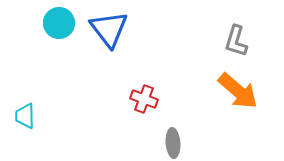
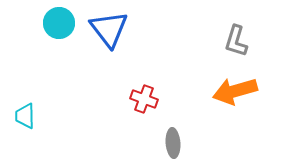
orange arrow: moved 3 px left; rotated 123 degrees clockwise
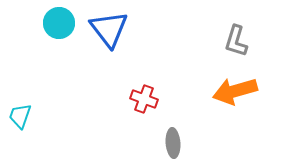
cyan trapezoid: moved 5 px left; rotated 20 degrees clockwise
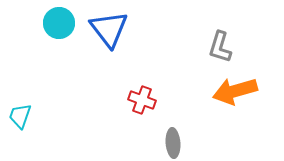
gray L-shape: moved 16 px left, 6 px down
red cross: moved 2 px left, 1 px down
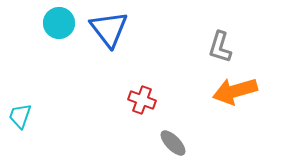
gray ellipse: rotated 40 degrees counterclockwise
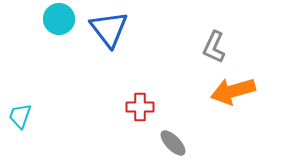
cyan circle: moved 4 px up
gray L-shape: moved 6 px left; rotated 8 degrees clockwise
orange arrow: moved 2 px left
red cross: moved 2 px left, 7 px down; rotated 20 degrees counterclockwise
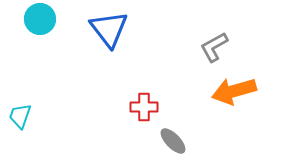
cyan circle: moved 19 px left
gray L-shape: rotated 36 degrees clockwise
orange arrow: moved 1 px right
red cross: moved 4 px right
gray ellipse: moved 2 px up
